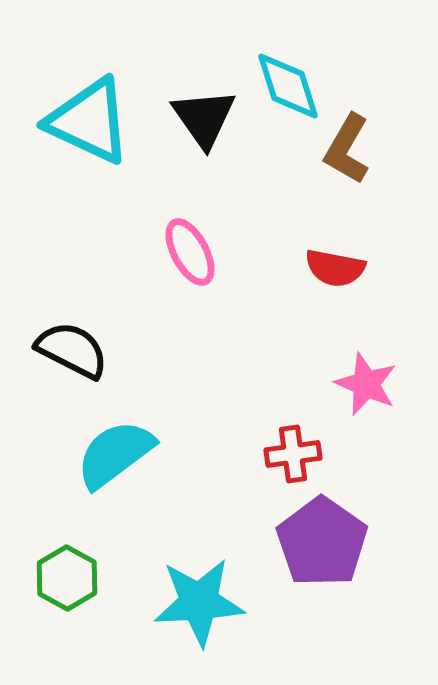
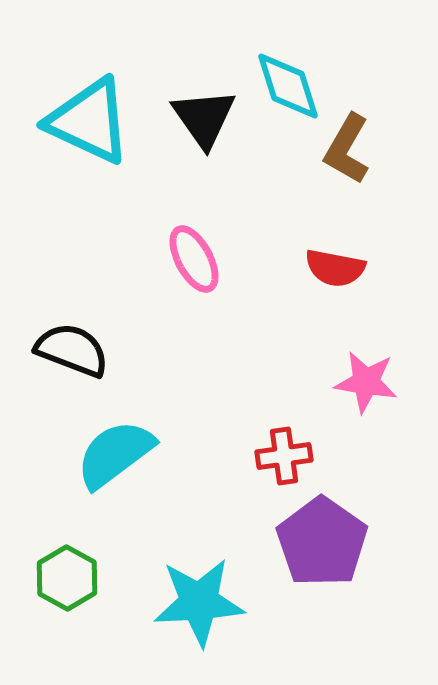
pink ellipse: moved 4 px right, 7 px down
black semicircle: rotated 6 degrees counterclockwise
pink star: moved 2 px up; rotated 14 degrees counterclockwise
red cross: moved 9 px left, 2 px down
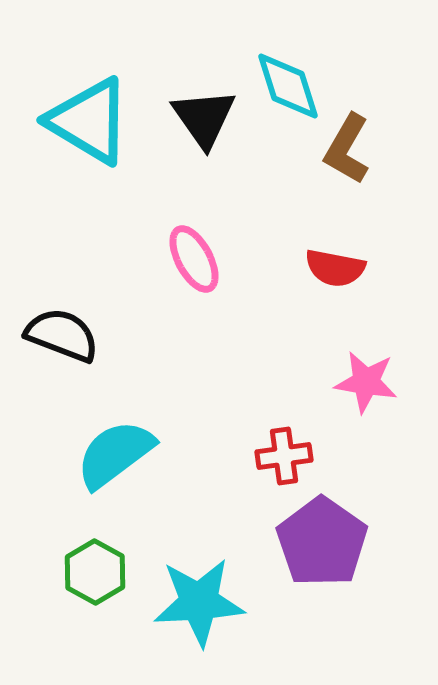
cyan triangle: rotated 6 degrees clockwise
black semicircle: moved 10 px left, 15 px up
green hexagon: moved 28 px right, 6 px up
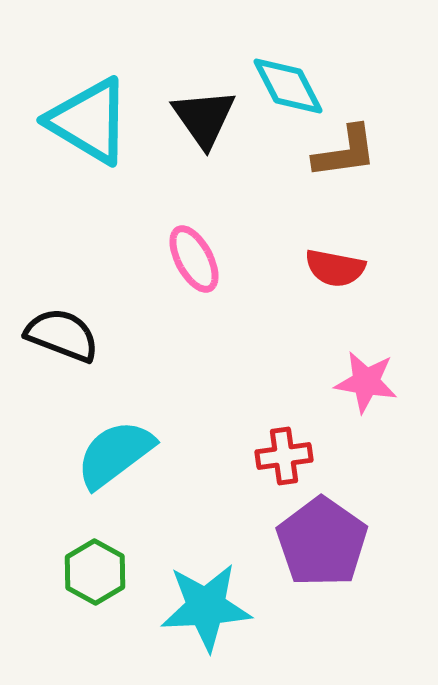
cyan diamond: rotated 10 degrees counterclockwise
brown L-shape: moved 2 px left, 3 px down; rotated 128 degrees counterclockwise
cyan star: moved 7 px right, 5 px down
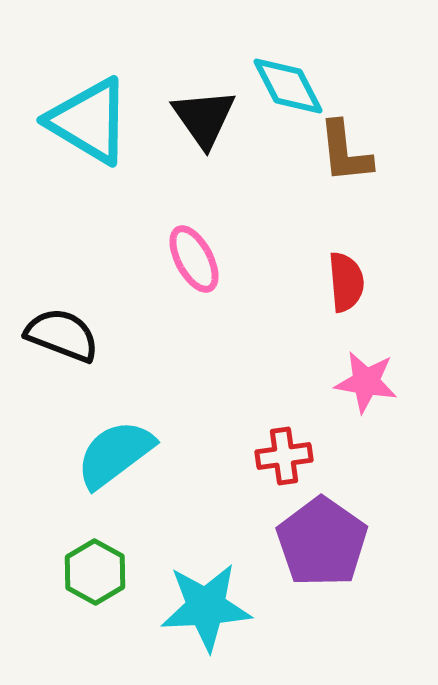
brown L-shape: rotated 92 degrees clockwise
red semicircle: moved 11 px right, 14 px down; rotated 106 degrees counterclockwise
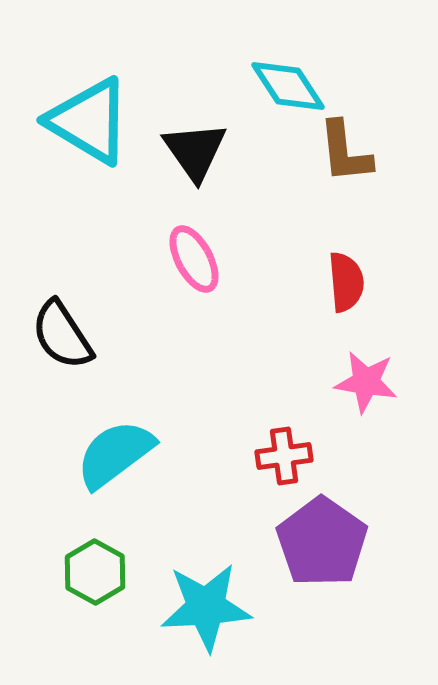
cyan diamond: rotated 6 degrees counterclockwise
black triangle: moved 9 px left, 33 px down
black semicircle: rotated 144 degrees counterclockwise
